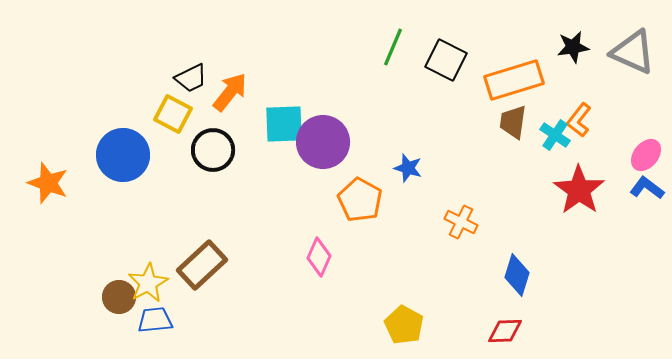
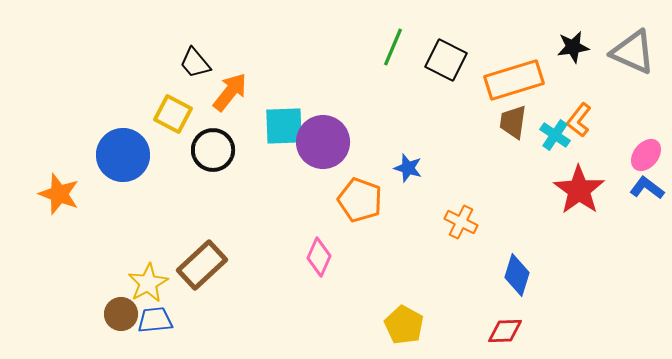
black trapezoid: moved 4 px right, 15 px up; rotated 76 degrees clockwise
cyan square: moved 2 px down
orange star: moved 11 px right, 11 px down
orange pentagon: rotated 9 degrees counterclockwise
brown circle: moved 2 px right, 17 px down
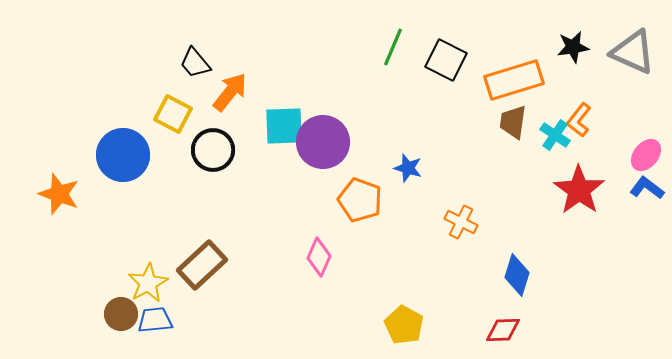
red diamond: moved 2 px left, 1 px up
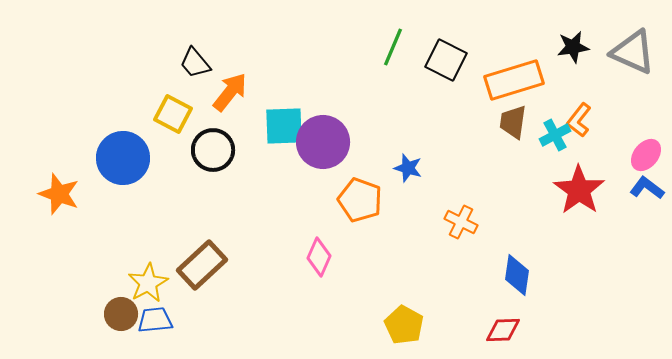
cyan cross: rotated 28 degrees clockwise
blue circle: moved 3 px down
blue diamond: rotated 9 degrees counterclockwise
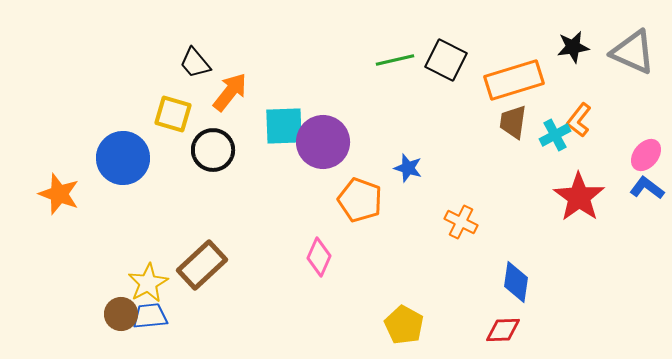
green line: moved 2 px right, 13 px down; rotated 54 degrees clockwise
yellow square: rotated 12 degrees counterclockwise
red star: moved 7 px down
blue diamond: moved 1 px left, 7 px down
blue trapezoid: moved 5 px left, 4 px up
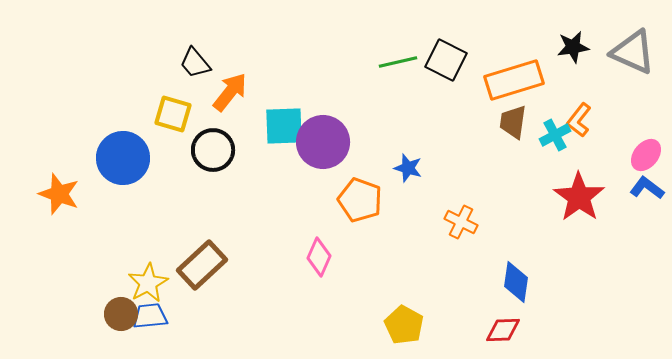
green line: moved 3 px right, 2 px down
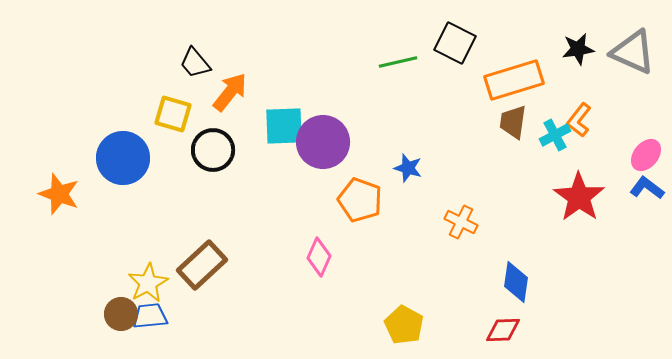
black star: moved 5 px right, 2 px down
black square: moved 9 px right, 17 px up
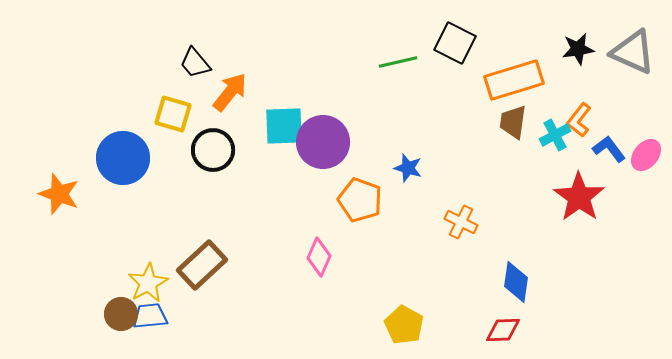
blue L-shape: moved 38 px left, 39 px up; rotated 16 degrees clockwise
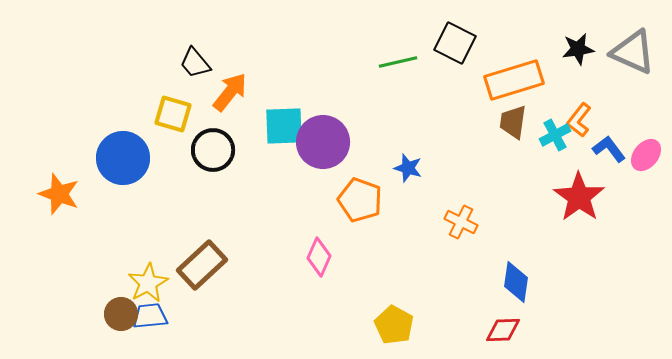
yellow pentagon: moved 10 px left
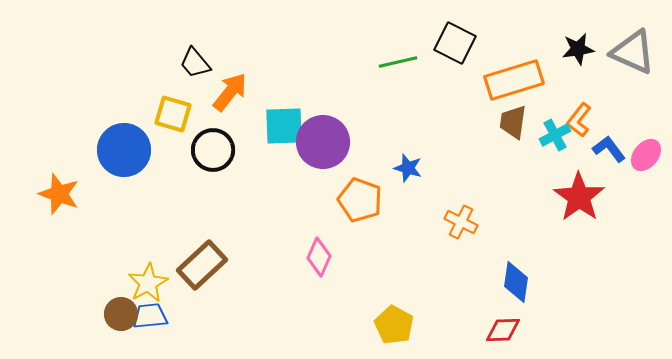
blue circle: moved 1 px right, 8 px up
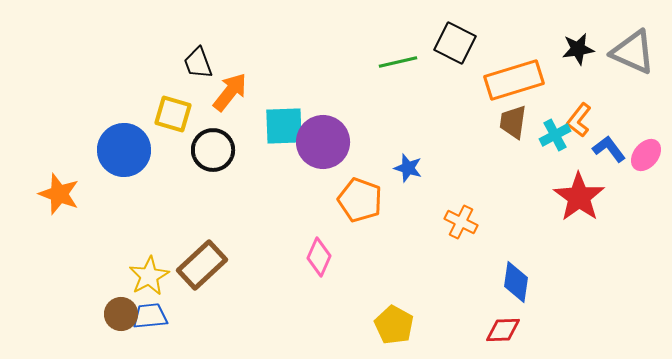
black trapezoid: moved 3 px right; rotated 20 degrees clockwise
yellow star: moved 1 px right, 7 px up
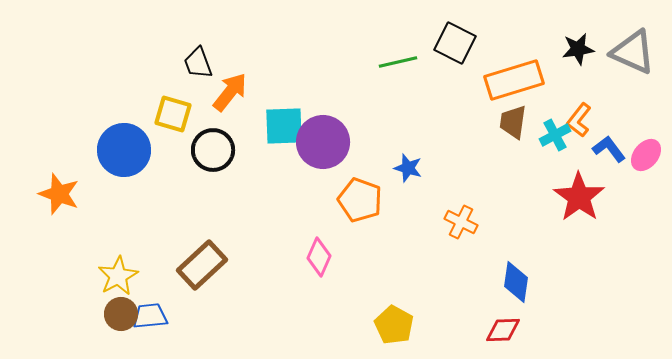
yellow star: moved 31 px left
